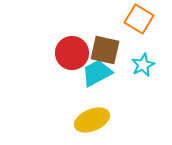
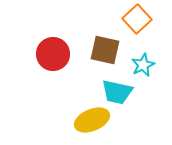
orange square: moved 2 px left; rotated 16 degrees clockwise
red circle: moved 19 px left, 1 px down
cyan trapezoid: moved 20 px right, 19 px down; rotated 140 degrees counterclockwise
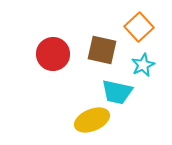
orange square: moved 2 px right, 8 px down
brown square: moved 3 px left
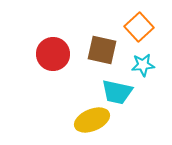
cyan star: rotated 20 degrees clockwise
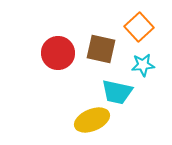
brown square: moved 1 px left, 1 px up
red circle: moved 5 px right, 1 px up
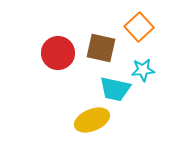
brown square: moved 1 px up
cyan star: moved 5 px down
cyan trapezoid: moved 2 px left, 3 px up
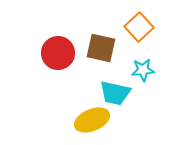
cyan trapezoid: moved 4 px down
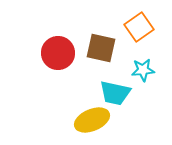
orange square: rotated 8 degrees clockwise
